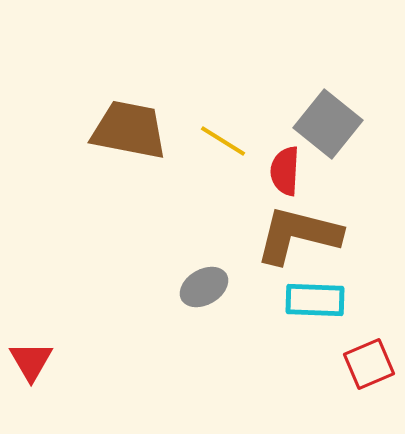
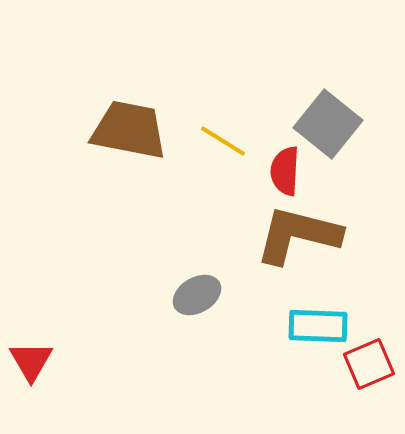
gray ellipse: moved 7 px left, 8 px down
cyan rectangle: moved 3 px right, 26 px down
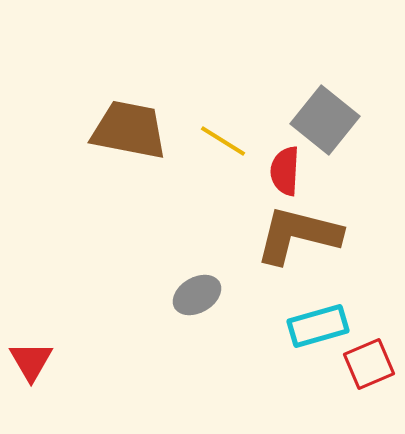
gray square: moved 3 px left, 4 px up
cyan rectangle: rotated 18 degrees counterclockwise
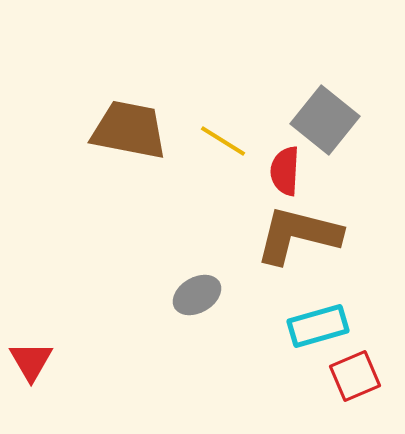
red square: moved 14 px left, 12 px down
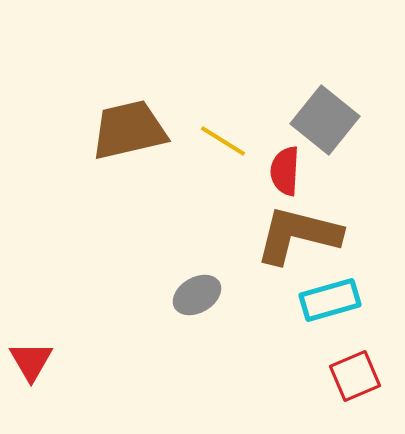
brown trapezoid: rotated 24 degrees counterclockwise
cyan rectangle: moved 12 px right, 26 px up
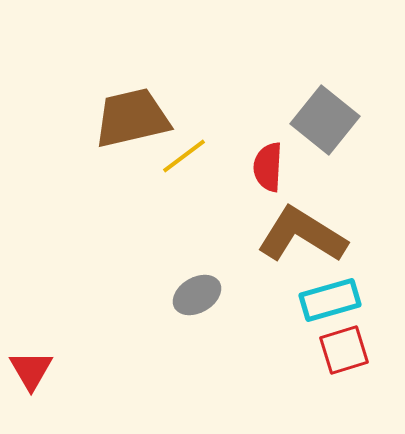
brown trapezoid: moved 3 px right, 12 px up
yellow line: moved 39 px left, 15 px down; rotated 69 degrees counterclockwise
red semicircle: moved 17 px left, 4 px up
brown L-shape: moved 4 px right; rotated 18 degrees clockwise
red triangle: moved 9 px down
red square: moved 11 px left, 26 px up; rotated 6 degrees clockwise
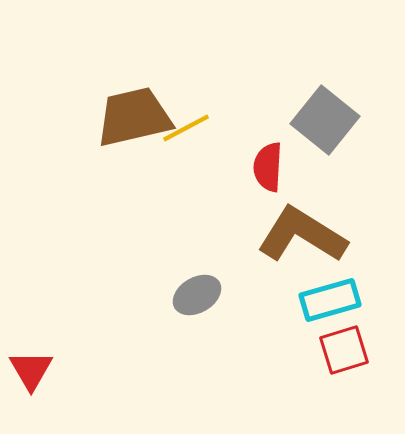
brown trapezoid: moved 2 px right, 1 px up
yellow line: moved 2 px right, 28 px up; rotated 9 degrees clockwise
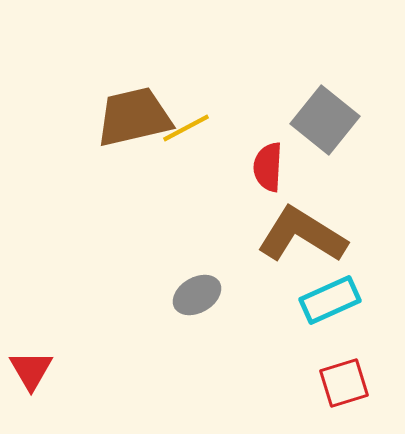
cyan rectangle: rotated 8 degrees counterclockwise
red square: moved 33 px down
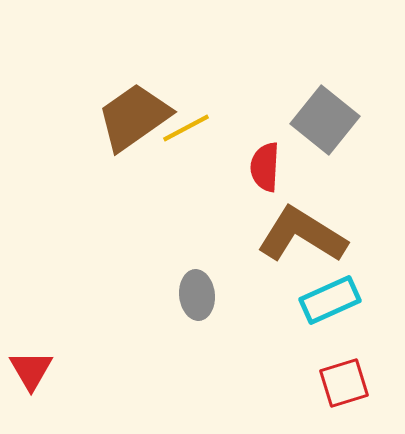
brown trapezoid: rotated 22 degrees counterclockwise
red semicircle: moved 3 px left
gray ellipse: rotated 66 degrees counterclockwise
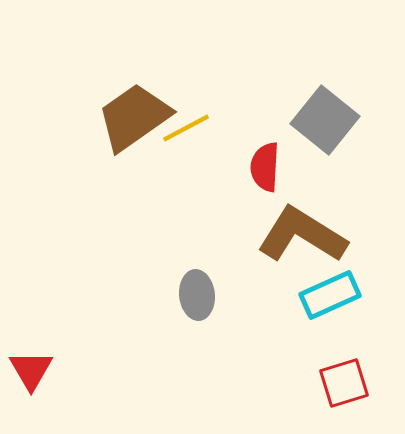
cyan rectangle: moved 5 px up
